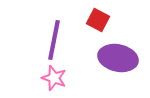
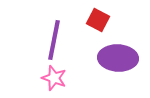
purple ellipse: rotated 9 degrees counterclockwise
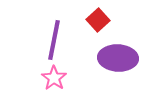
red square: rotated 20 degrees clockwise
pink star: rotated 15 degrees clockwise
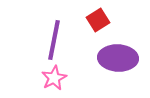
red square: rotated 10 degrees clockwise
pink star: rotated 10 degrees clockwise
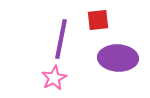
red square: rotated 25 degrees clockwise
purple line: moved 7 px right, 1 px up
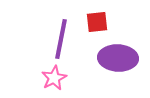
red square: moved 1 px left, 2 px down
